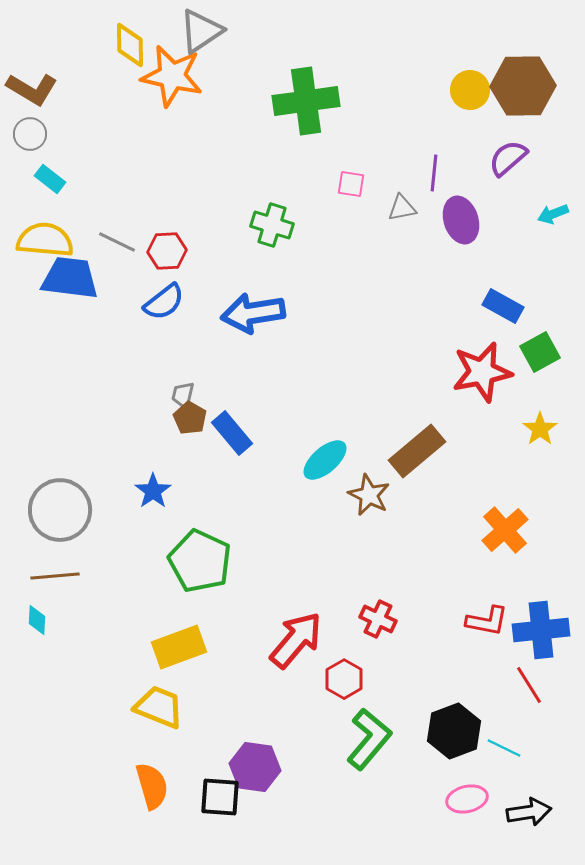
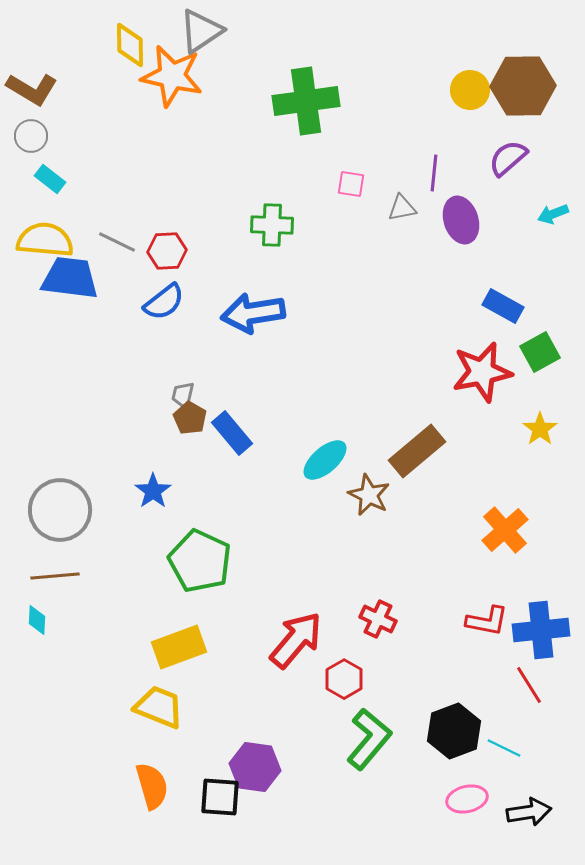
gray circle at (30, 134): moved 1 px right, 2 px down
green cross at (272, 225): rotated 15 degrees counterclockwise
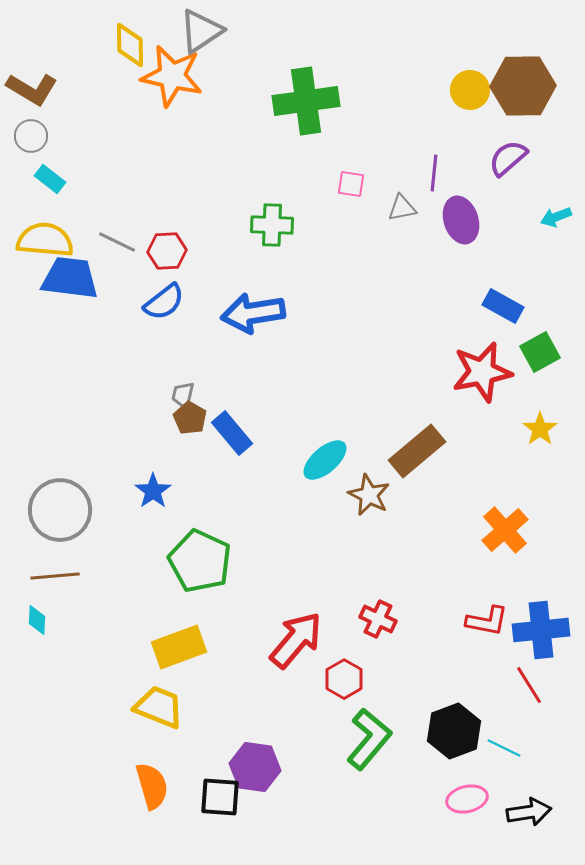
cyan arrow at (553, 214): moved 3 px right, 3 px down
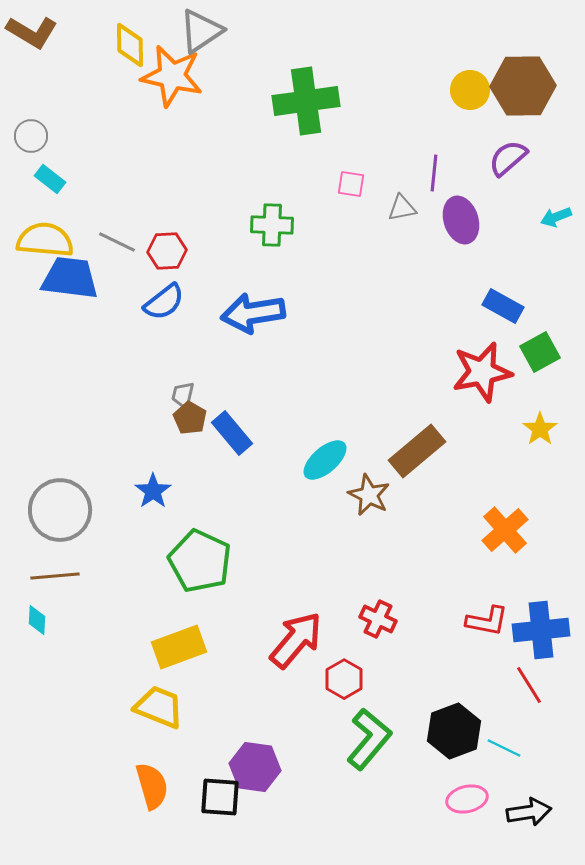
brown L-shape at (32, 89): moved 57 px up
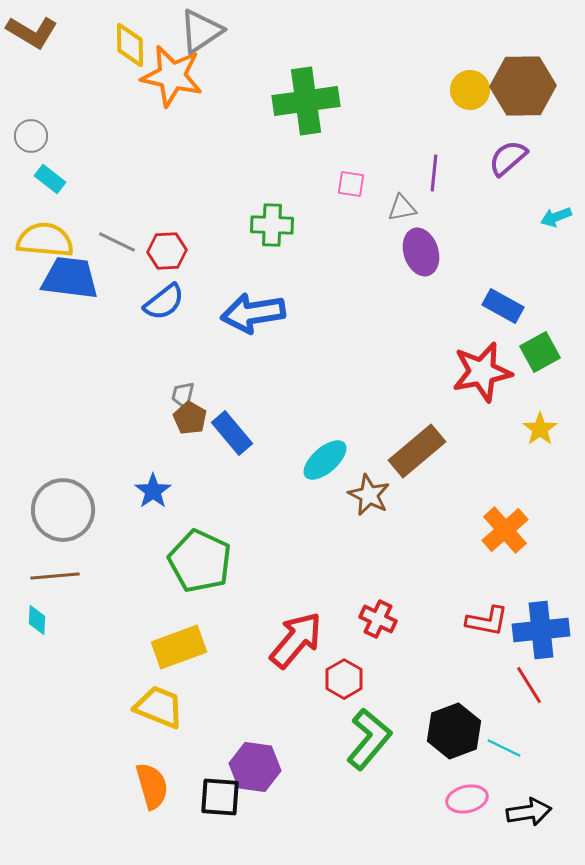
purple ellipse at (461, 220): moved 40 px left, 32 px down
gray circle at (60, 510): moved 3 px right
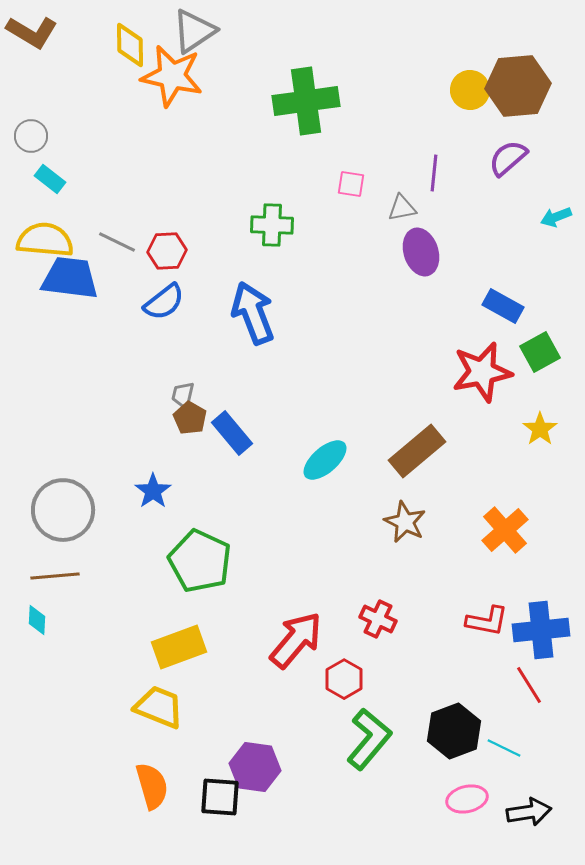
gray triangle at (201, 31): moved 7 px left
brown hexagon at (523, 86): moved 5 px left; rotated 4 degrees counterclockwise
blue arrow at (253, 313): rotated 78 degrees clockwise
brown star at (369, 495): moved 36 px right, 27 px down
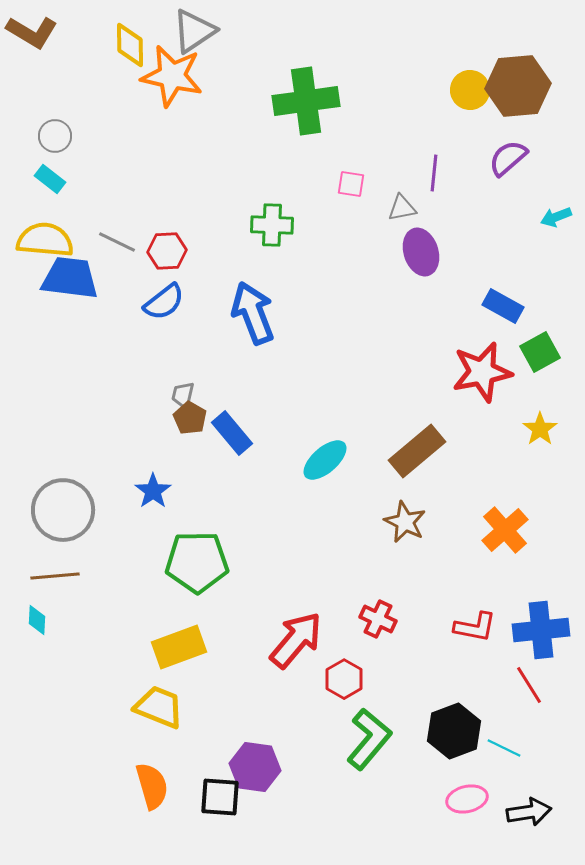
gray circle at (31, 136): moved 24 px right
green pentagon at (200, 561): moved 3 px left, 1 px down; rotated 26 degrees counterclockwise
red L-shape at (487, 621): moved 12 px left, 6 px down
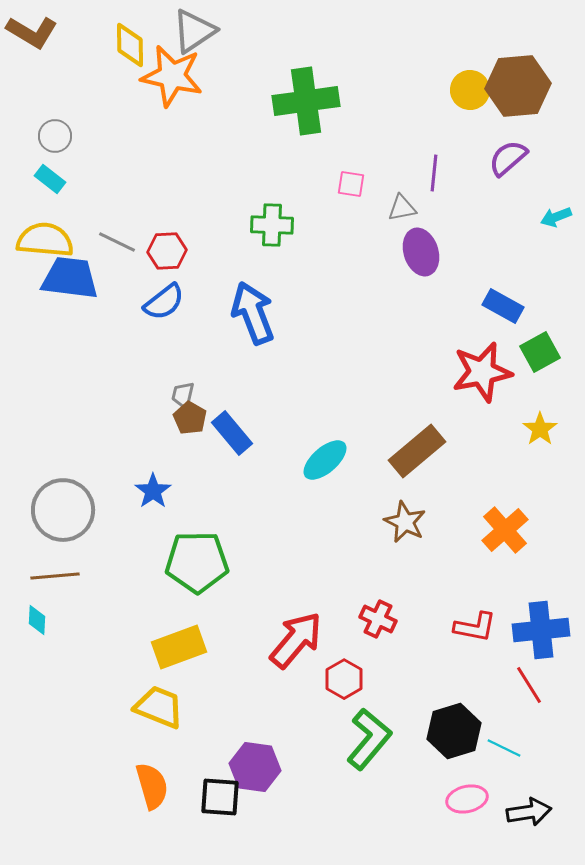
black hexagon at (454, 731): rotated 4 degrees clockwise
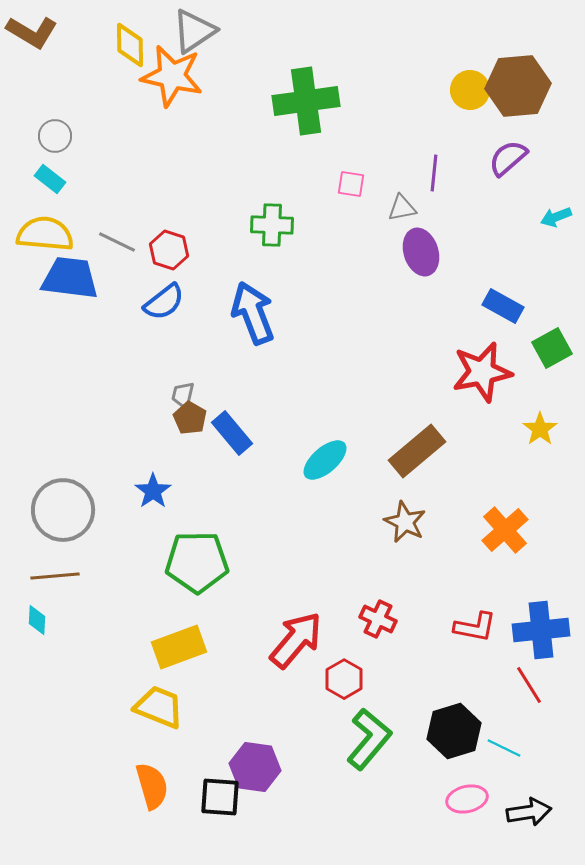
yellow semicircle at (45, 240): moved 6 px up
red hexagon at (167, 251): moved 2 px right, 1 px up; rotated 21 degrees clockwise
green square at (540, 352): moved 12 px right, 4 px up
